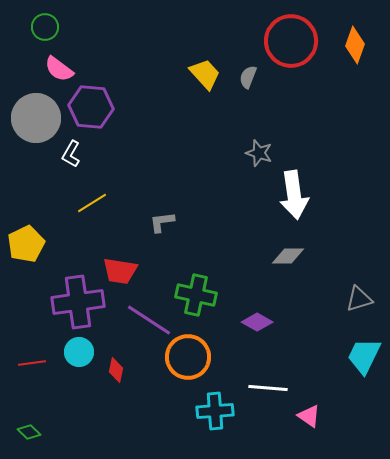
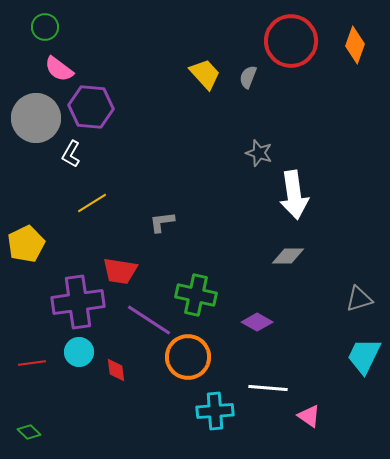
red diamond: rotated 20 degrees counterclockwise
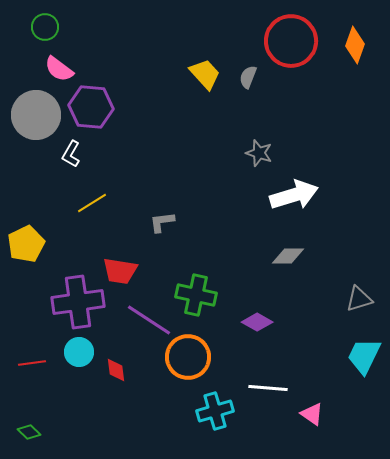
gray circle: moved 3 px up
white arrow: rotated 99 degrees counterclockwise
cyan cross: rotated 12 degrees counterclockwise
pink triangle: moved 3 px right, 2 px up
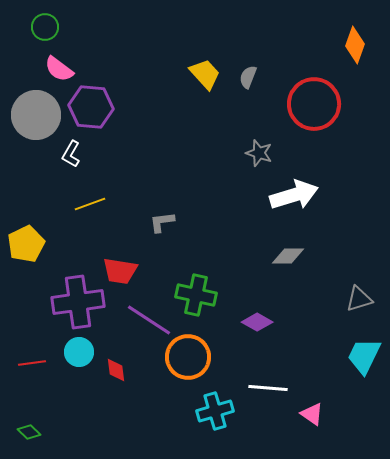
red circle: moved 23 px right, 63 px down
yellow line: moved 2 px left, 1 px down; rotated 12 degrees clockwise
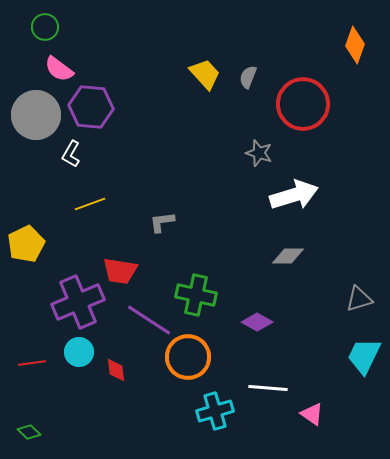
red circle: moved 11 px left
purple cross: rotated 15 degrees counterclockwise
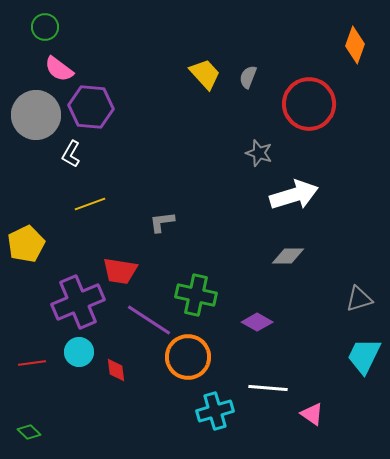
red circle: moved 6 px right
